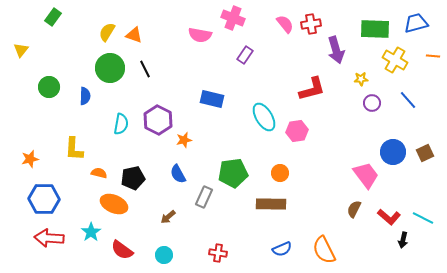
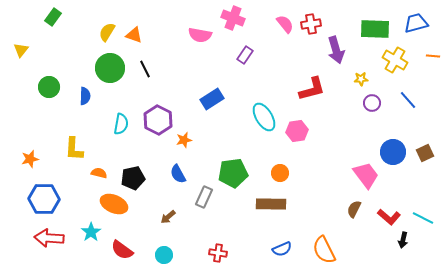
blue rectangle at (212, 99): rotated 45 degrees counterclockwise
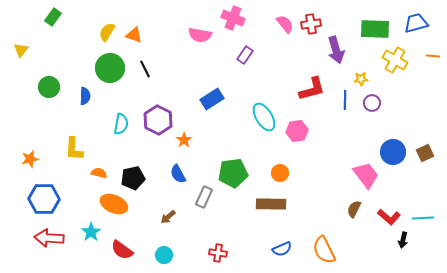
blue line at (408, 100): moved 63 px left; rotated 42 degrees clockwise
orange star at (184, 140): rotated 21 degrees counterclockwise
cyan line at (423, 218): rotated 30 degrees counterclockwise
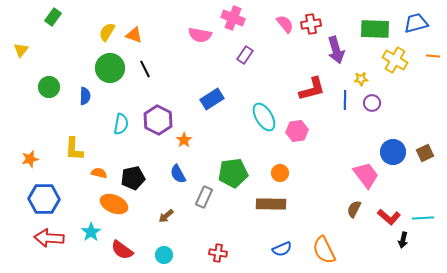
brown arrow at (168, 217): moved 2 px left, 1 px up
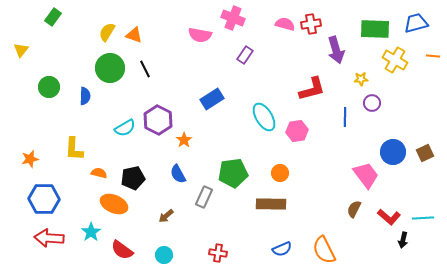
pink semicircle at (285, 24): rotated 36 degrees counterclockwise
blue line at (345, 100): moved 17 px down
cyan semicircle at (121, 124): moved 4 px right, 4 px down; rotated 50 degrees clockwise
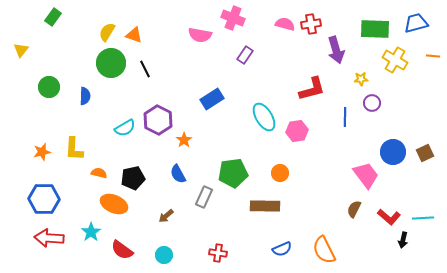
green circle at (110, 68): moved 1 px right, 5 px up
orange star at (30, 159): moved 12 px right, 7 px up
brown rectangle at (271, 204): moved 6 px left, 2 px down
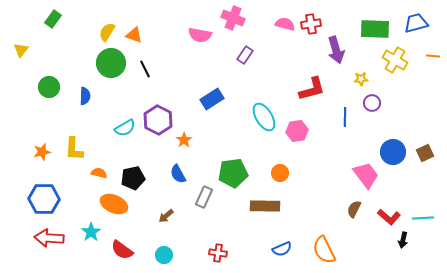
green rectangle at (53, 17): moved 2 px down
